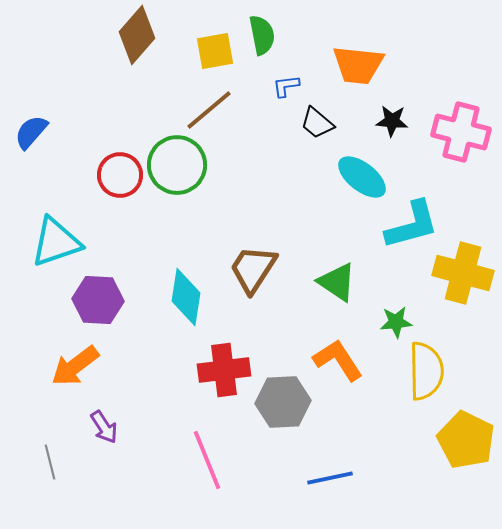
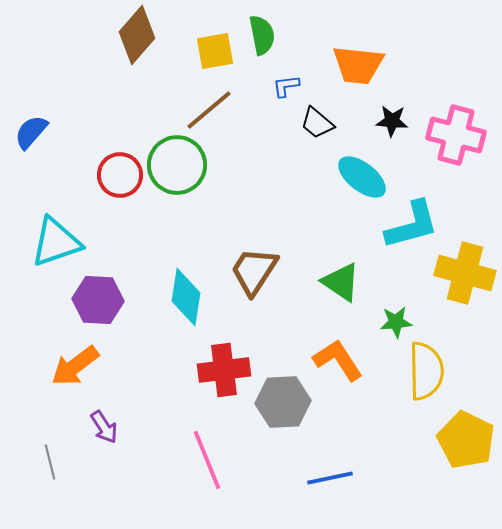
pink cross: moved 5 px left, 3 px down
brown trapezoid: moved 1 px right, 2 px down
yellow cross: moved 2 px right
green triangle: moved 4 px right
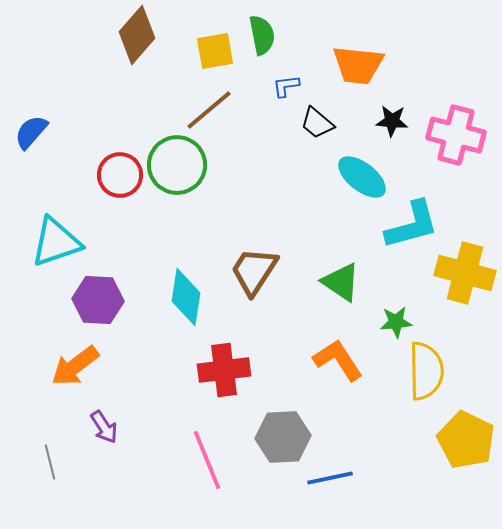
gray hexagon: moved 35 px down
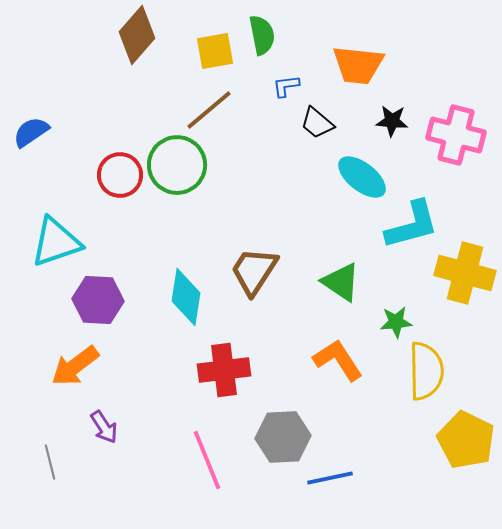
blue semicircle: rotated 15 degrees clockwise
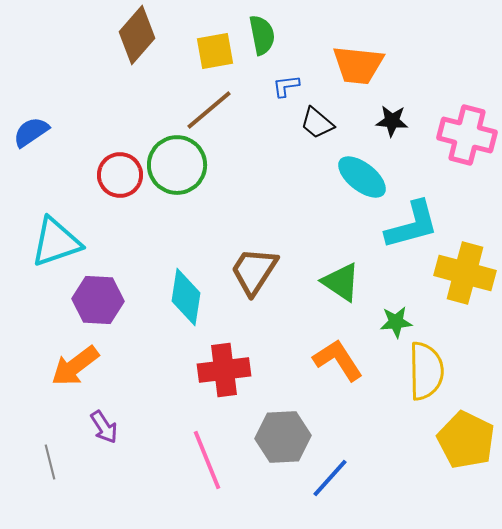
pink cross: moved 11 px right
blue line: rotated 36 degrees counterclockwise
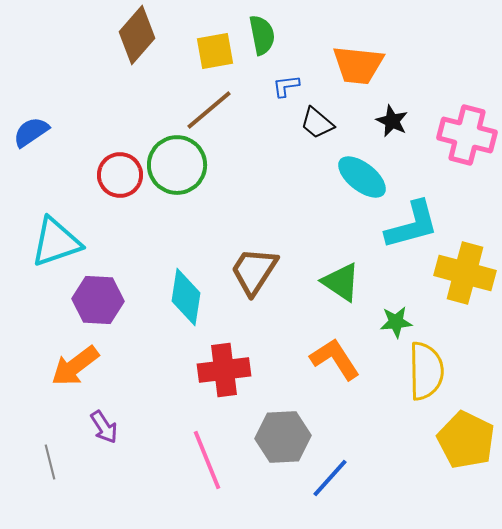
black star: rotated 20 degrees clockwise
orange L-shape: moved 3 px left, 1 px up
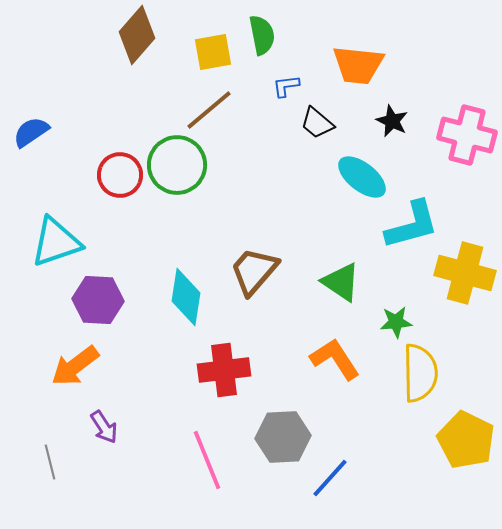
yellow square: moved 2 px left, 1 px down
brown trapezoid: rotated 8 degrees clockwise
yellow semicircle: moved 6 px left, 2 px down
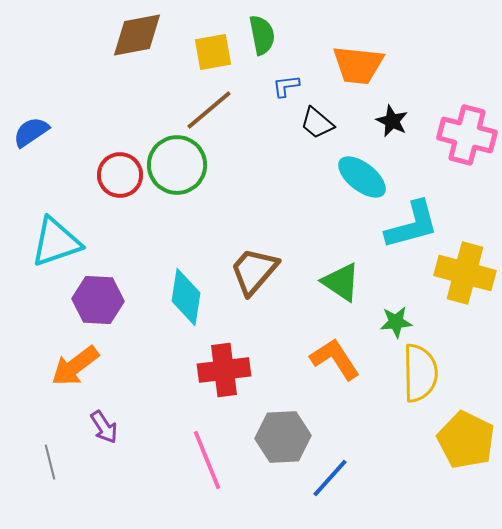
brown diamond: rotated 38 degrees clockwise
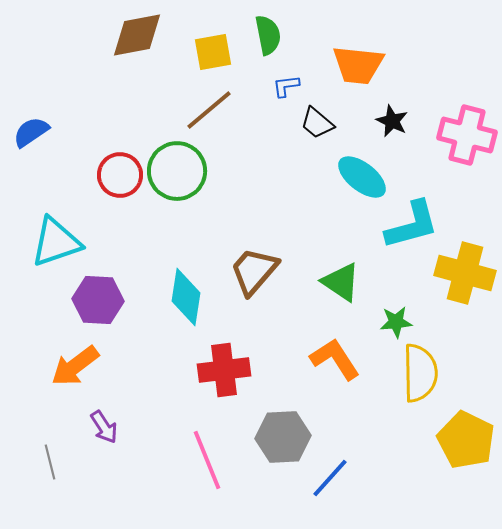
green semicircle: moved 6 px right
green circle: moved 6 px down
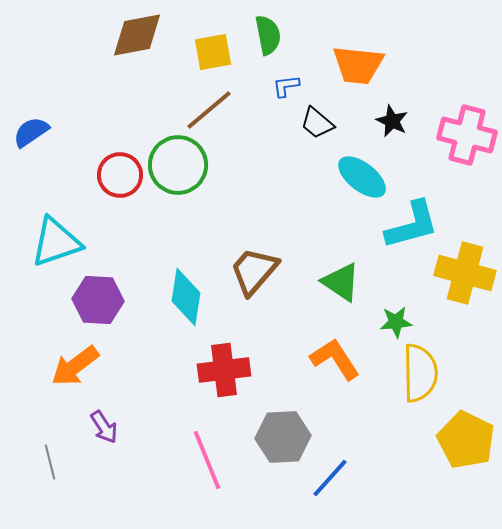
green circle: moved 1 px right, 6 px up
